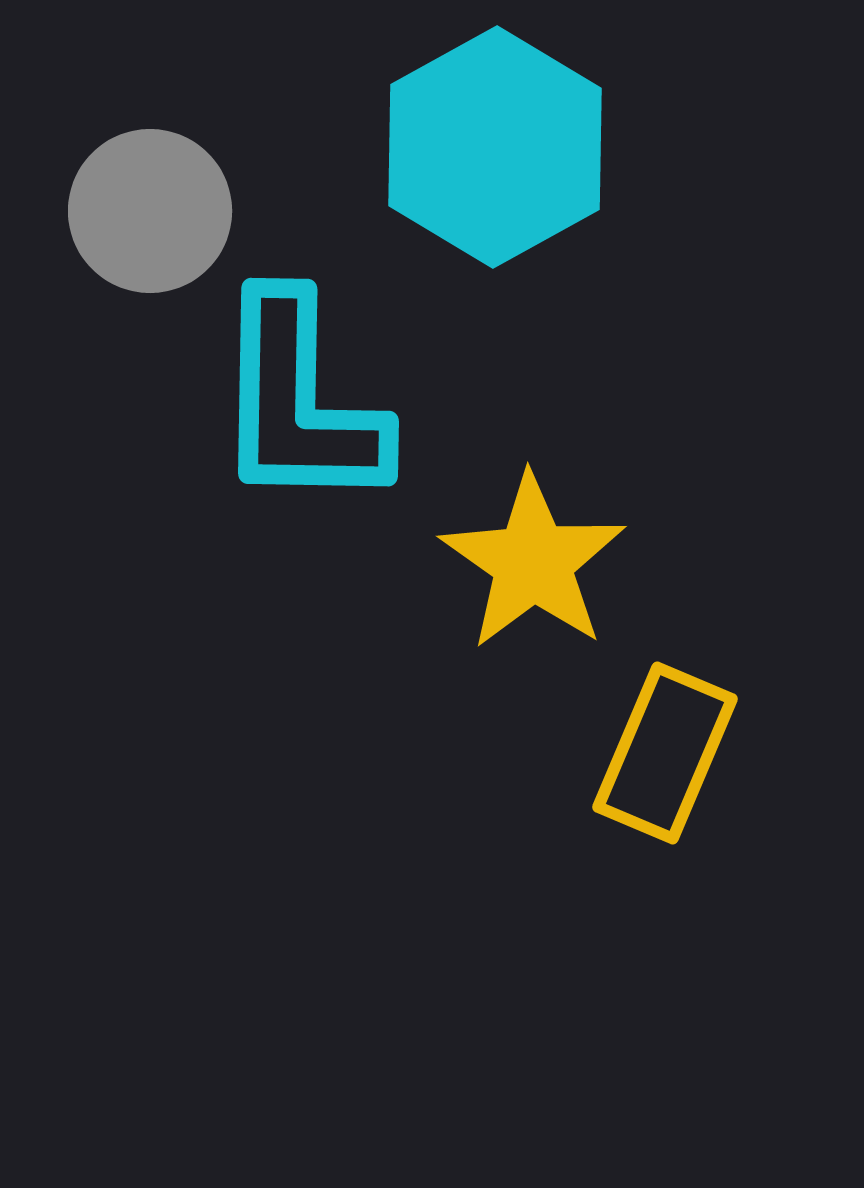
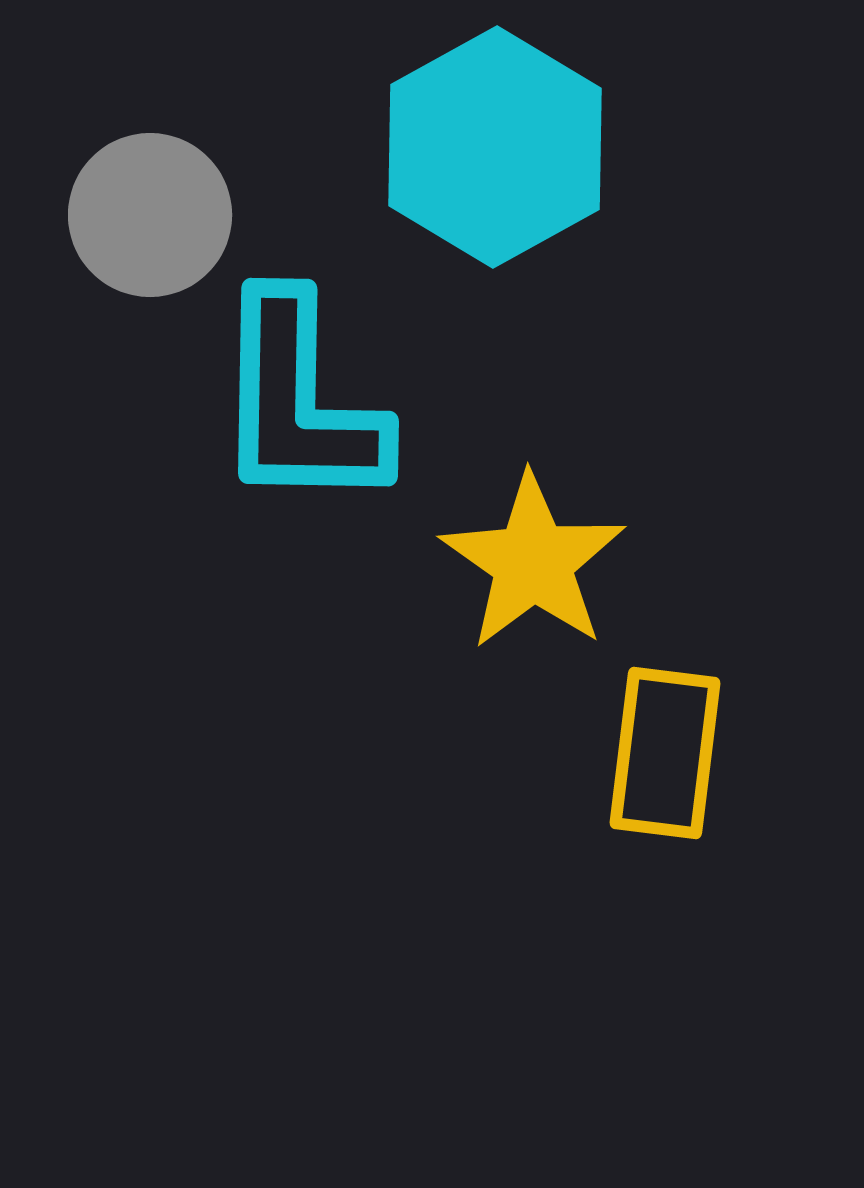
gray circle: moved 4 px down
yellow rectangle: rotated 16 degrees counterclockwise
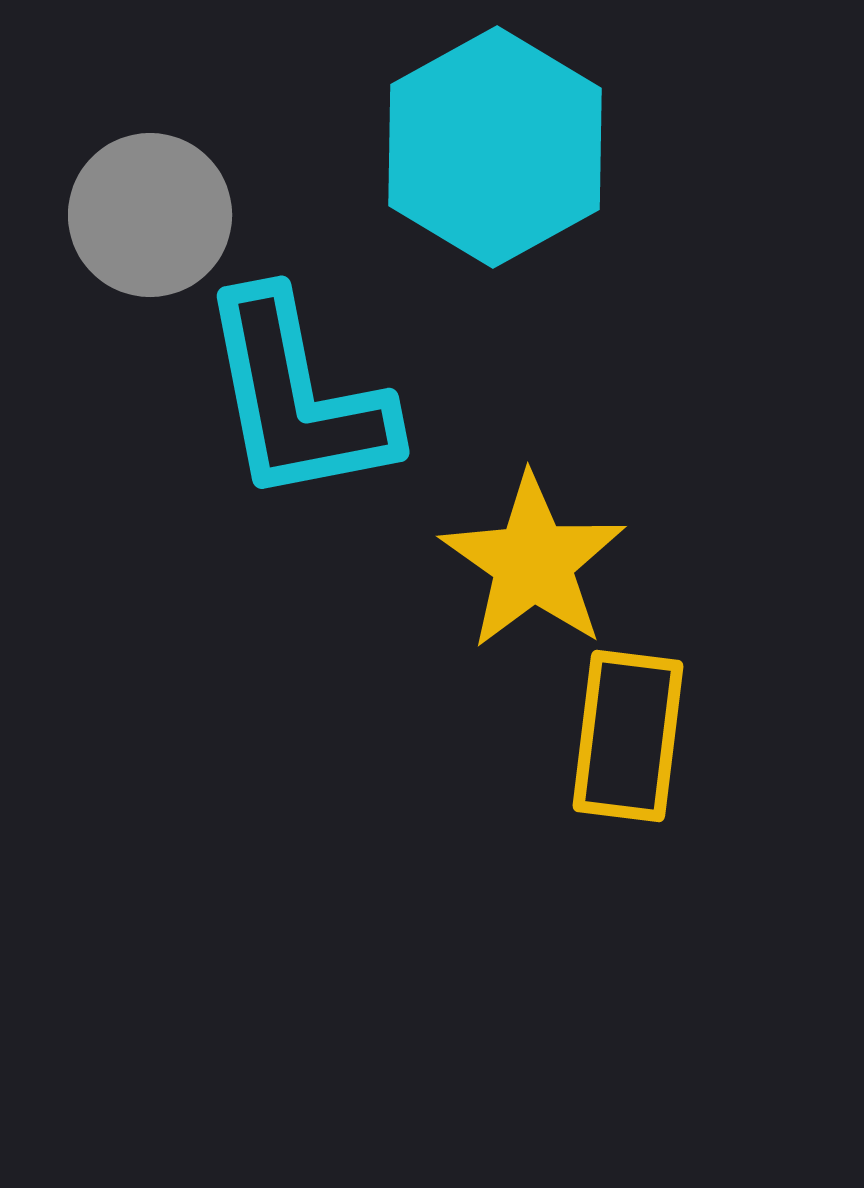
cyan L-shape: moved 2 px left, 4 px up; rotated 12 degrees counterclockwise
yellow rectangle: moved 37 px left, 17 px up
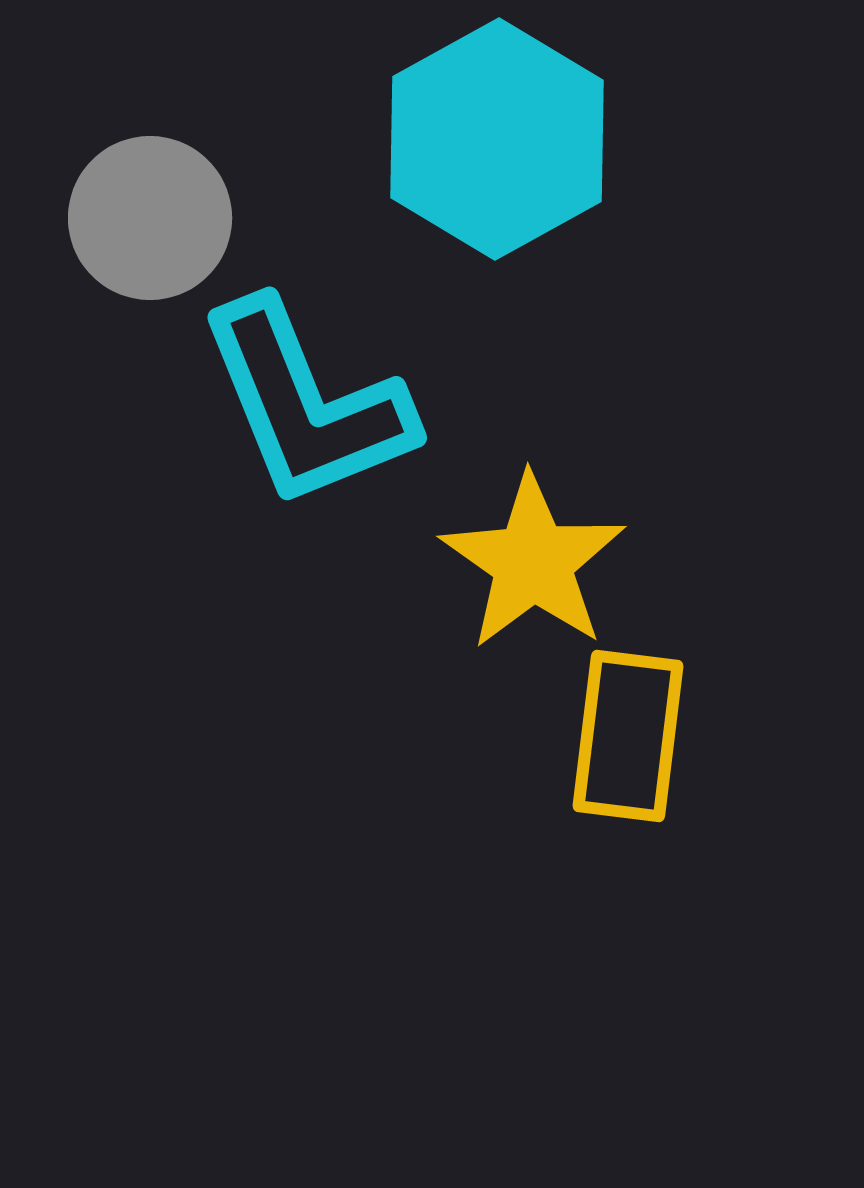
cyan hexagon: moved 2 px right, 8 px up
gray circle: moved 3 px down
cyan L-shape: moved 9 px right, 6 px down; rotated 11 degrees counterclockwise
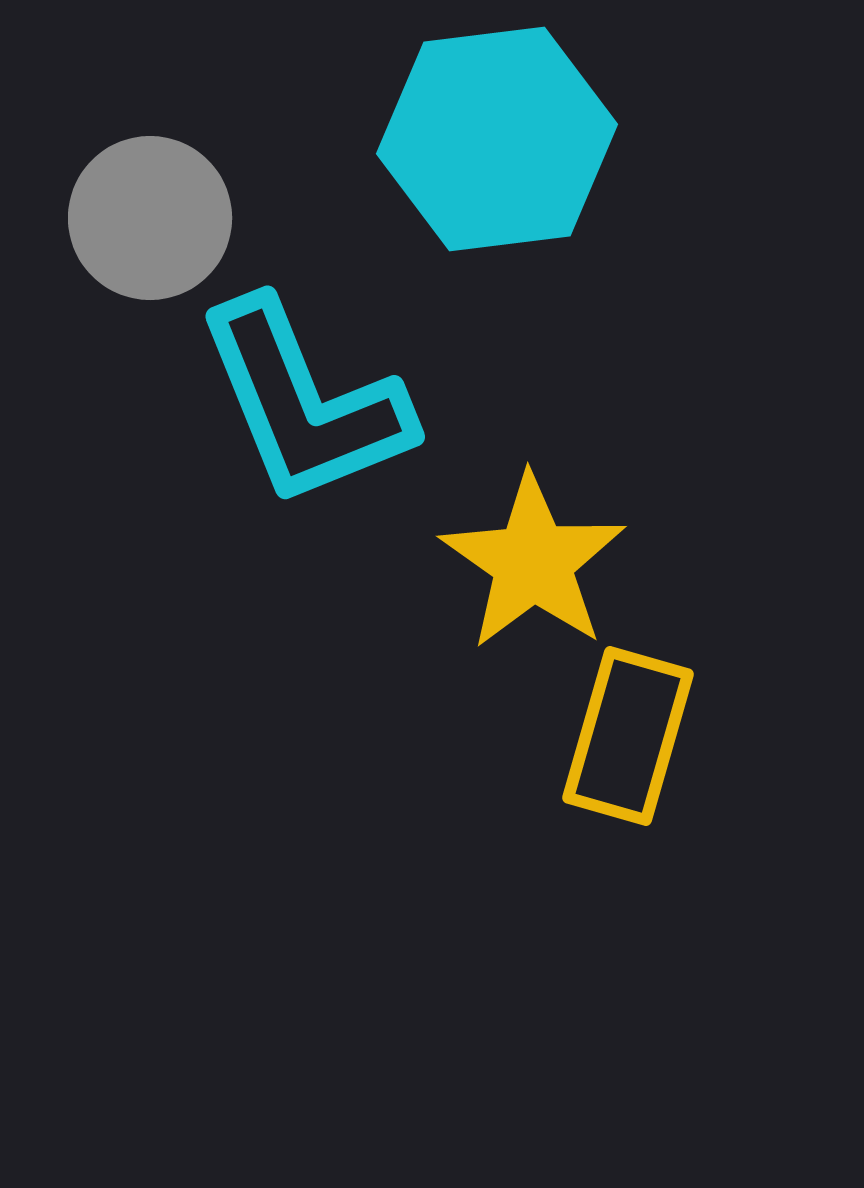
cyan hexagon: rotated 22 degrees clockwise
cyan L-shape: moved 2 px left, 1 px up
yellow rectangle: rotated 9 degrees clockwise
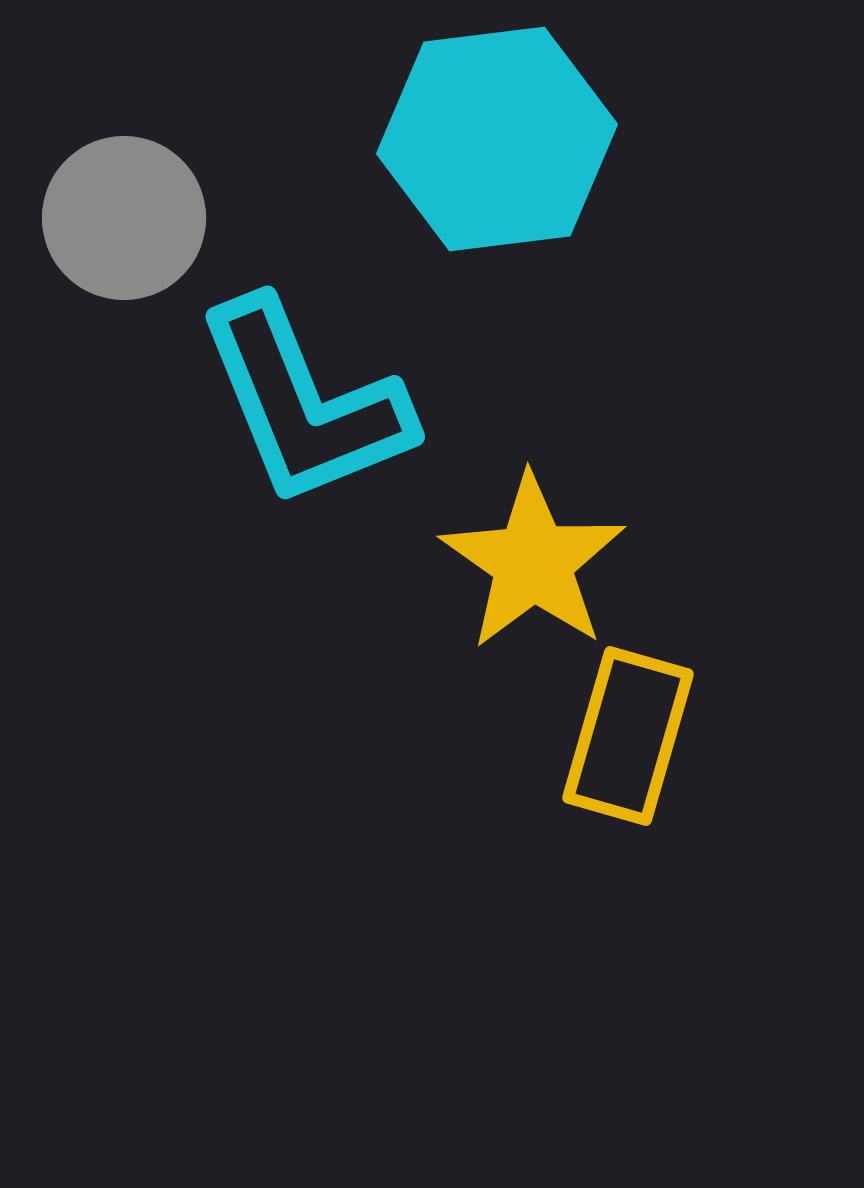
gray circle: moved 26 px left
